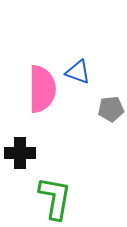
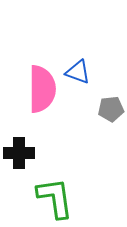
black cross: moved 1 px left
green L-shape: rotated 18 degrees counterclockwise
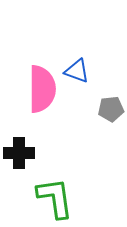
blue triangle: moved 1 px left, 1 px up
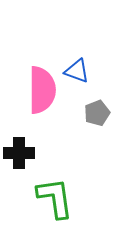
pink semicircle: moved 1 px down
gray pentagon: moved 14 px left, 4 px down; rotated 15 degrees counterclockwise
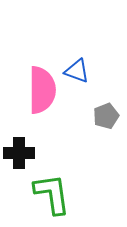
gray pentagon: moved 9 px right, 3 px down
green L-shape: moved 3 px left, 4 px up
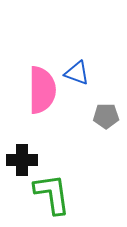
blue triangle: moved 2 px down
gray pentagon: rotated 20 degrees clockwise
black cross: moved 3 px right, 7 px down
